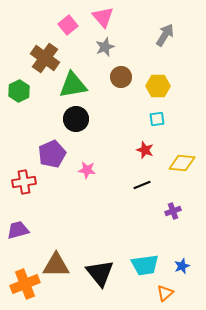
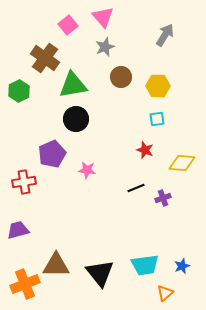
black line: moved 6 px left, 3 px down
purple cross: moved 10 px left, 13 px up
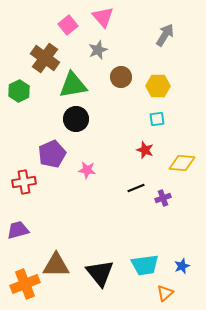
gray star: moved 7 px left, 3 px down
